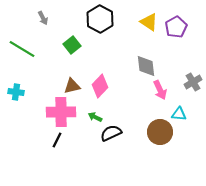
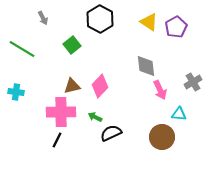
brown circle: moved 2 px right, 5 px down
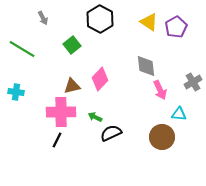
pink diamond: moved 7 px up
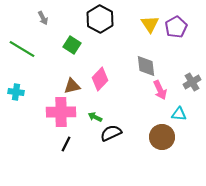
yellow triangle: moved 1 px right, 2 px down; rotated 24 degrees clockwise
green square: rotated 18 degrees counterclockwise
gray cross: moved 1 px left
black line: moved 9 px right, 4 px down
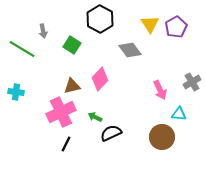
gray arrow: moved 13 px down; rotated 16 degrees clockwise
gray diamond: moved 16 px left, 16 px up; rotated 30 degrees counterclockwise
pink cross: rotated 24 degrees counterclockwise
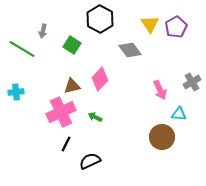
gray arrow: rotated 24 degrees clockwise
cyan cross: rotated 14 degrees counterclockwise
black semicircle: moved 21 px left, 28 px down
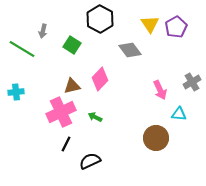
brown circle: moved 6 px left, 1 px down
